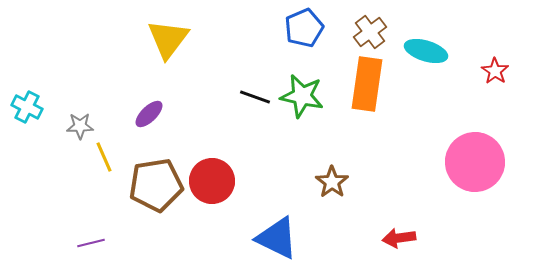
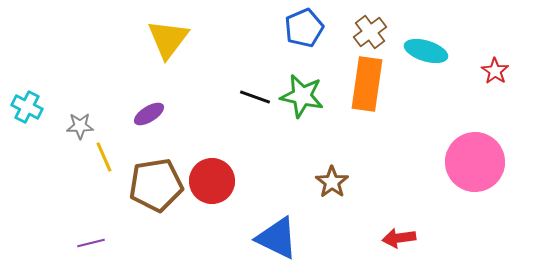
purple ellipse: rotated 12 degrees clockwise
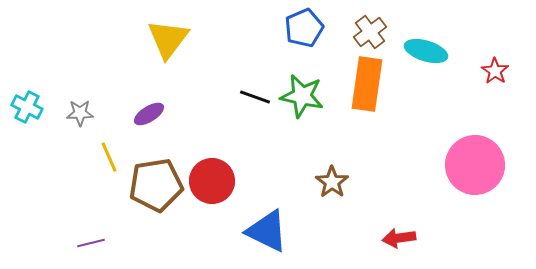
gray star: moved 13 px up
yellow line: moved 5 px right
pink circle: moved 3 px down
blue triangle: moved 10 px left, 7 px up
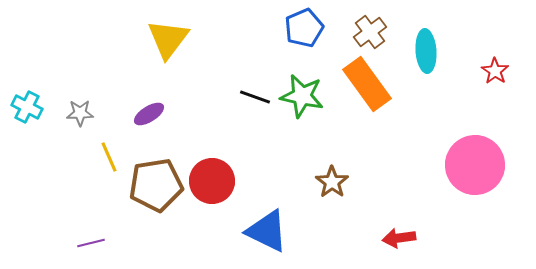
cyan ellipse: rotated 69 degrees clockwise
orange rectangle: rotated 44 degrees counterclockwise
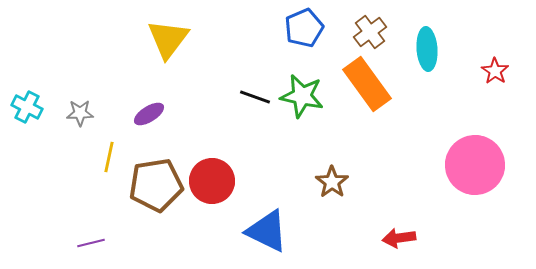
cyan ellipse: moved 1 px right, 2 px up
yellow line: rotated 36 degrees clockwise
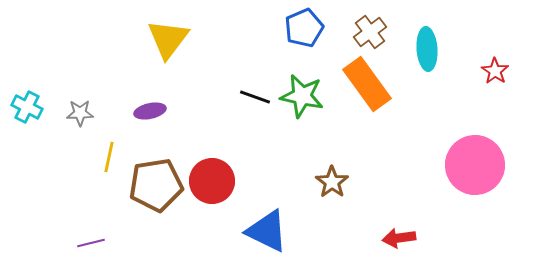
purple ellipse: moved 1 px right, 3 px up; rotated 20 degrees clockwise
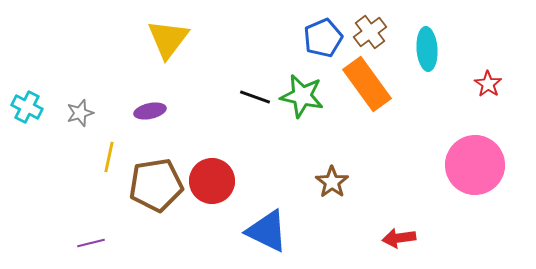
blue pentagon: moved 19 px right, 10 px down
red star: moved 7 px left, 13 px down
gray star: rotated 16 degrees counterclockwise
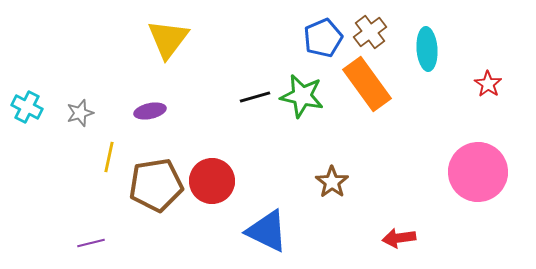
black line: rotated 36 degrees counterclockwise
pink circle: moved 3 px right, 7 px down
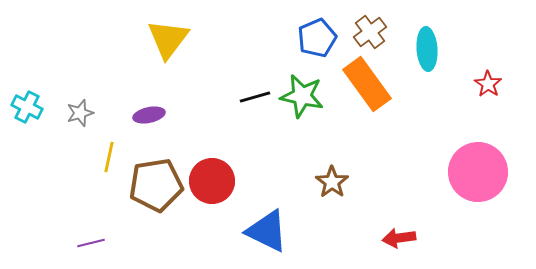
blue pentagon: moved 6 px left
purple ellipse: moved 1 px left, 4 px down
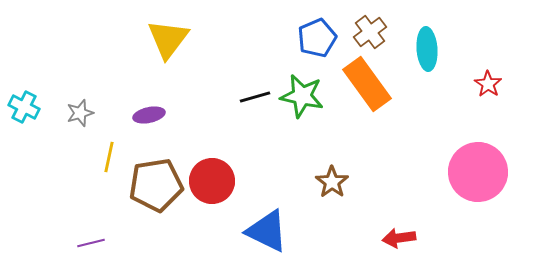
cyan cross: moved 3 px left
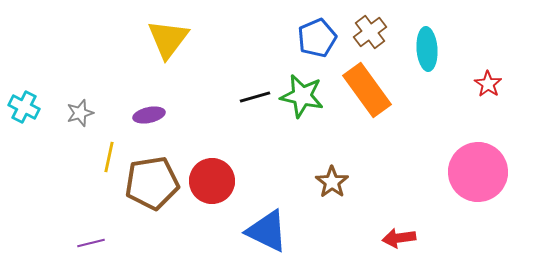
orange rectangle: moved 6 px down
brown pentagon: moved 4 px left, 2 px up
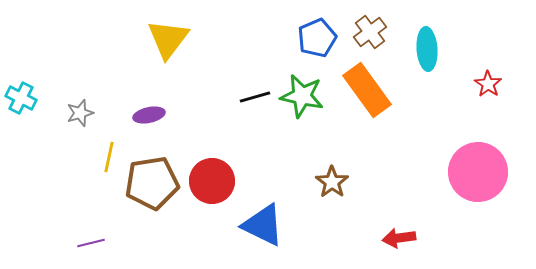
cyan cross: moved 3 px left, 9 px up
blue triangle: moved 4 px left, 6 px up
